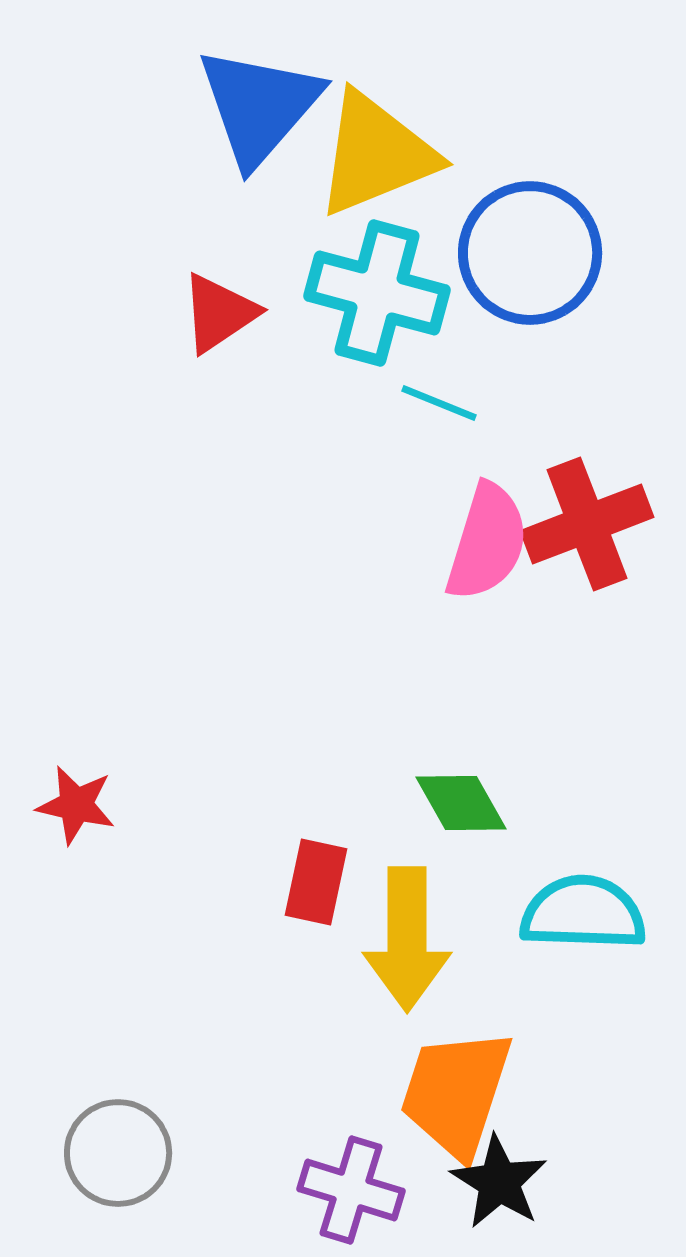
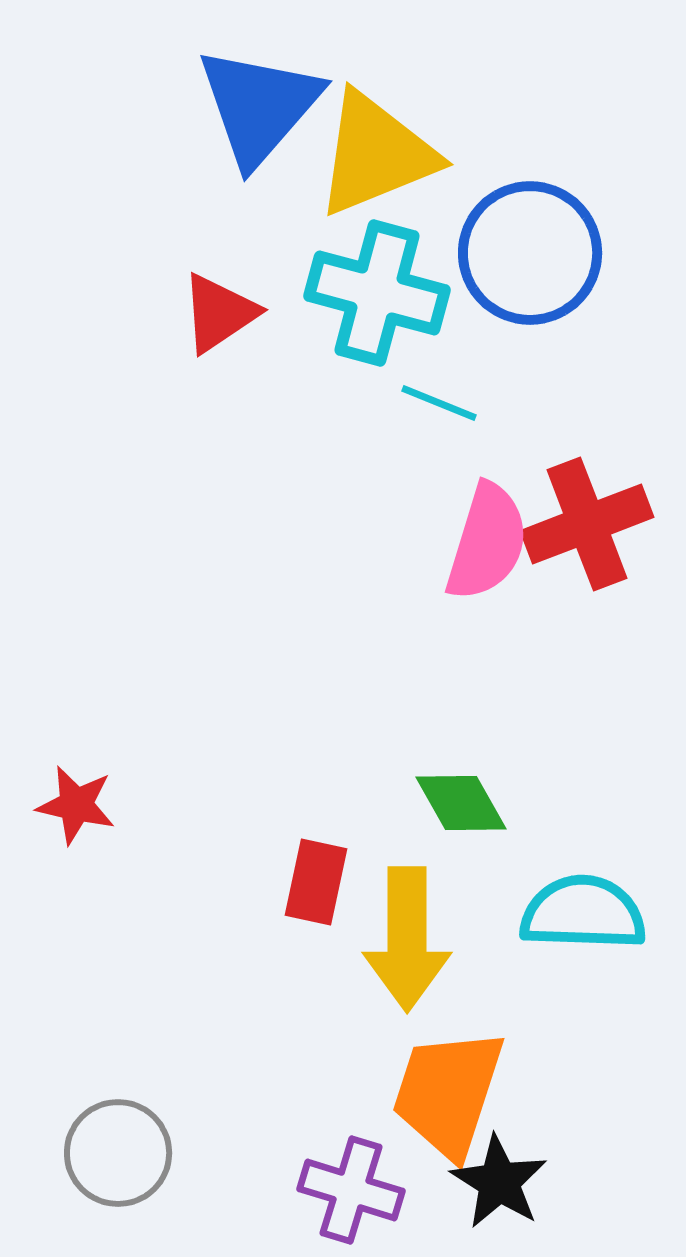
orange trapezoid: moved 8 px left
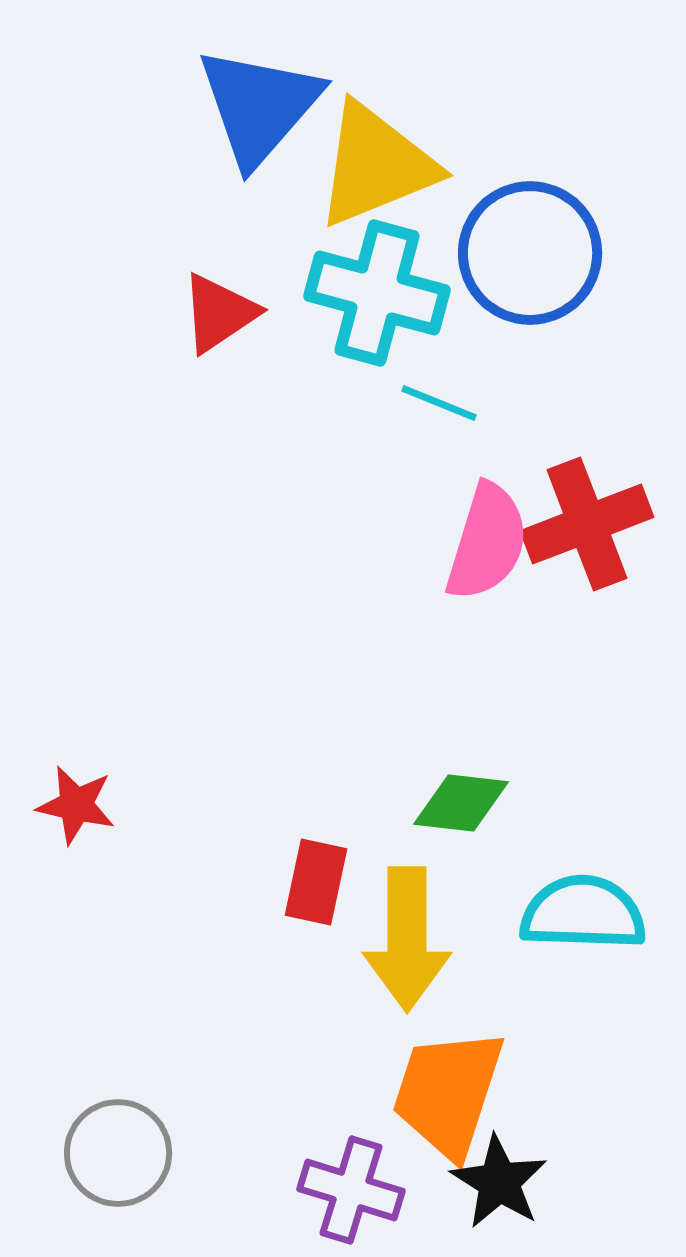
yellow triangle: moved 11 px down
green diamond: rotated 54 degrees counterclockwise
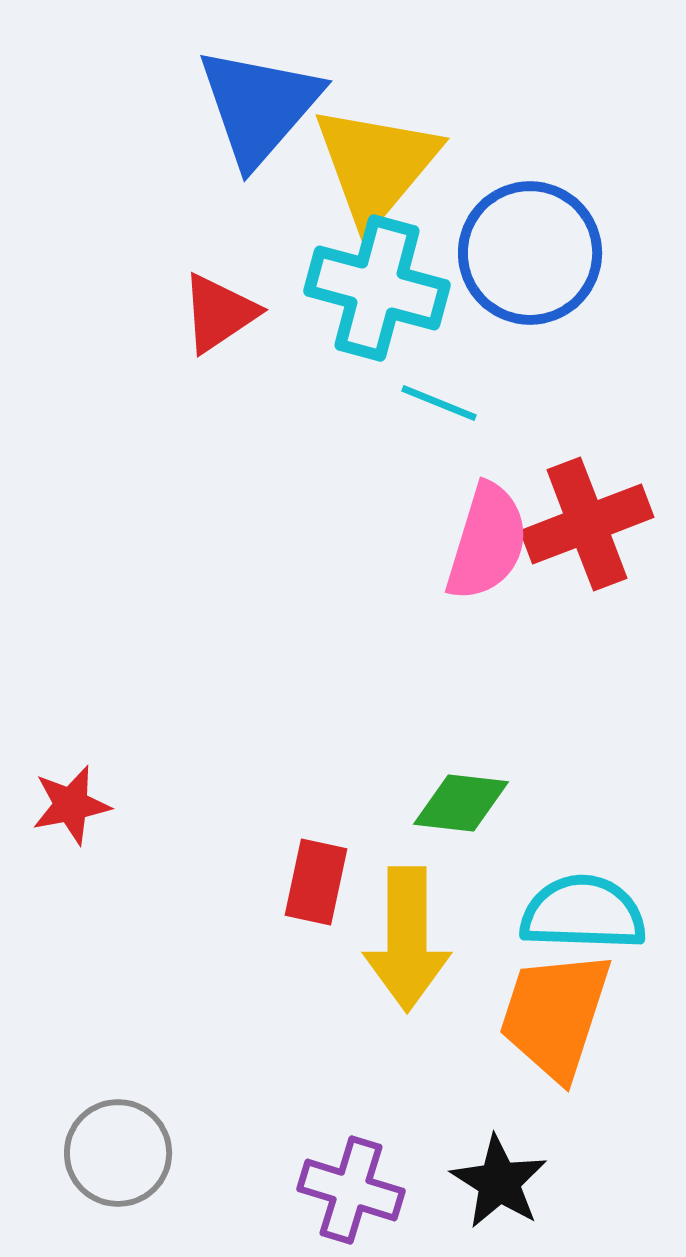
yellow triangle: rotated 28 degrees counterclockwise
cyan cross: moved 5 px up
red star: moved 5 px left; rotated 24 degrees counterclockwise
orange trapezoid: moved 107 px right, 78 px up
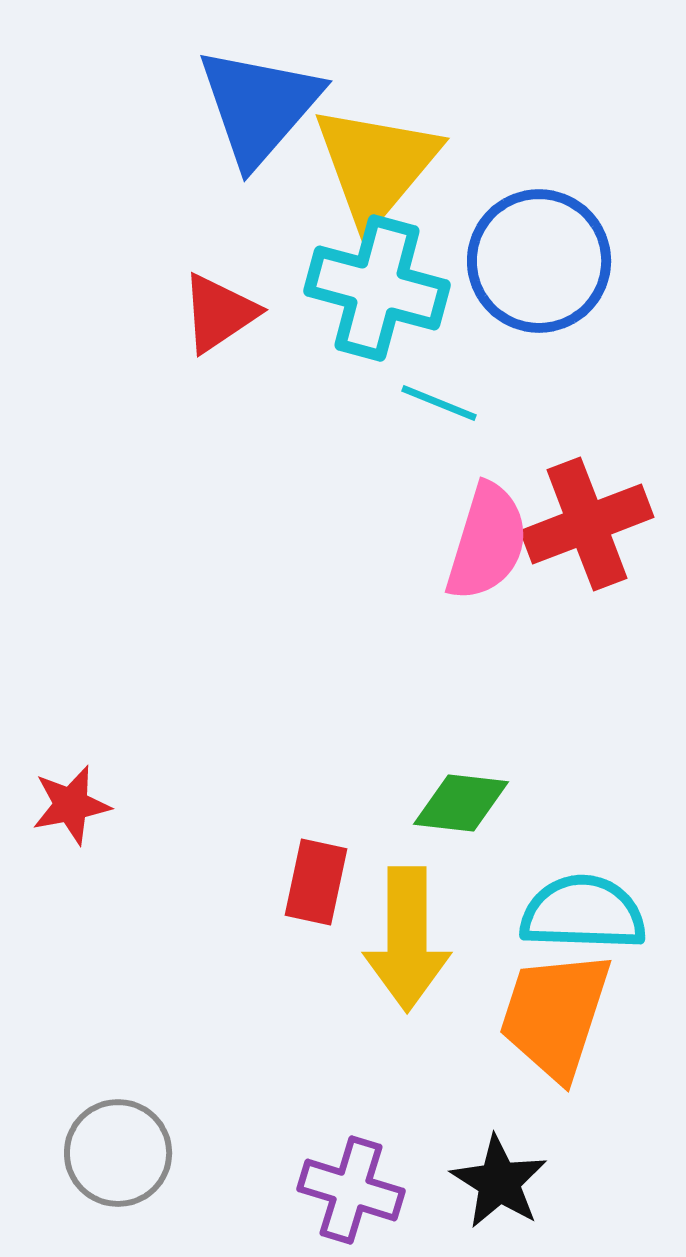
blue circle: moved 9 px right, 8 px down
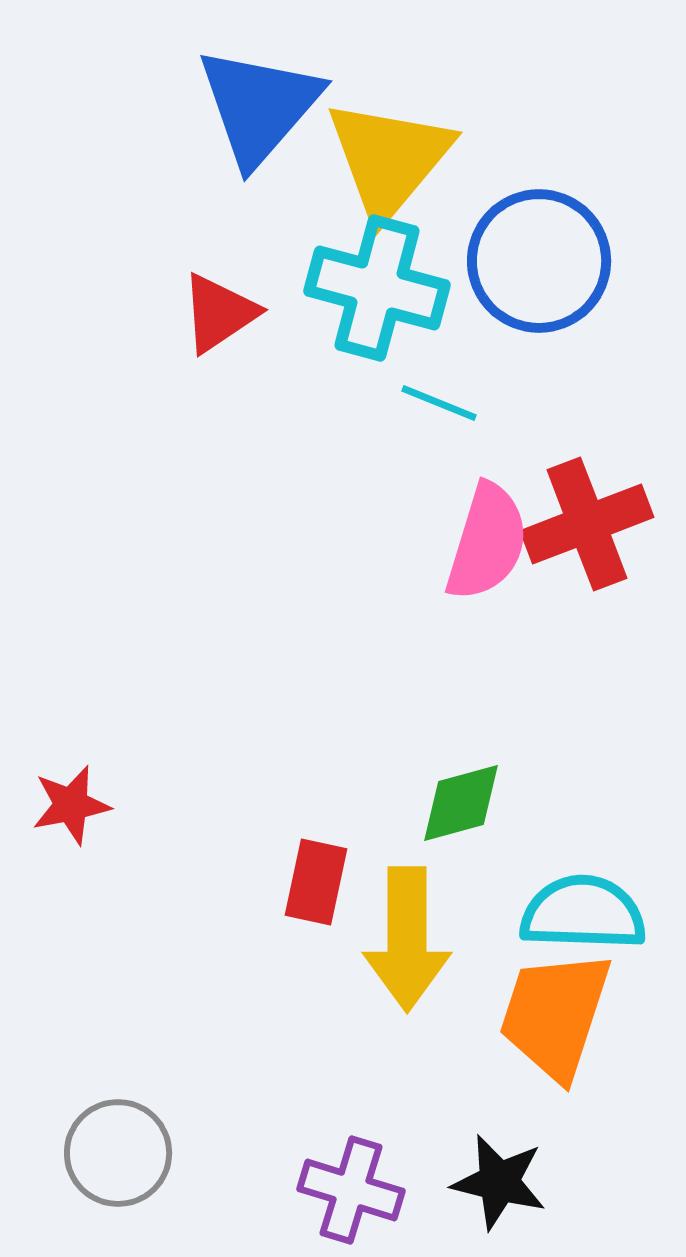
yellow triangle: moved 13 px right, 6 px up
green diamond: rotated 22 degrees counterclockwise
black star: rotated 18 degrees counterclockwise
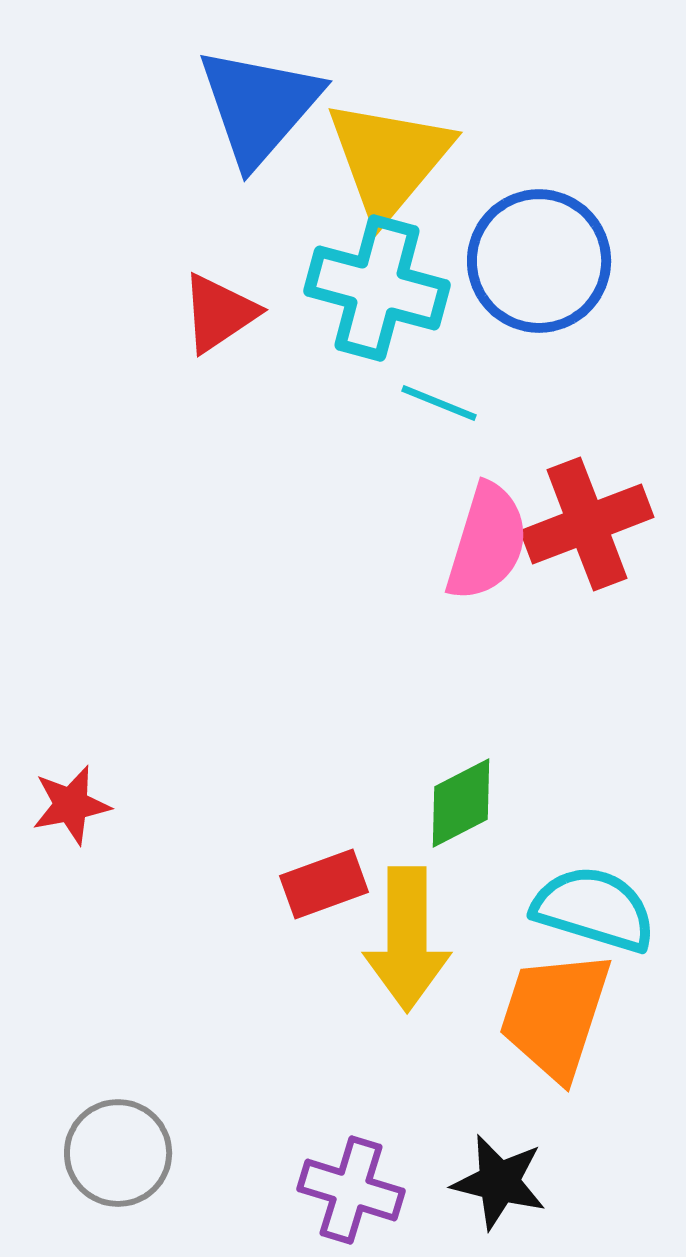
green diamond: rotated 12 degrees counterclockwise
red rectangle: moved 8 px right, 2 px down; rotated 58 degrees clockwise
cyan semicircle: moved 11 px right, 4 px up; rotated 15 degrees clockwise
